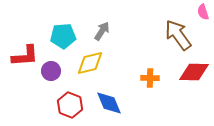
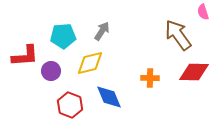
blue diamond: moved 6 px up
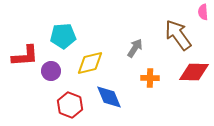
pink semicircle: rotated 14 degrees clockwise
gray arrow: moved 33 px right, 17 px down
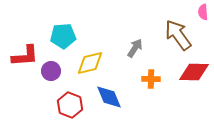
orange cross: moved 1 px right, 1 px down
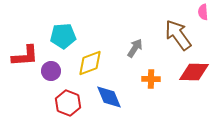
yellow diamond: rotated 8 degrees counterclockwise
red hexagon: moved 2 px left, 2 px up
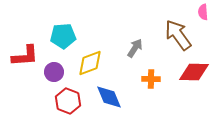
purple circle: moved 3 px right, 1 px down
red hexagon: moved 2 px up
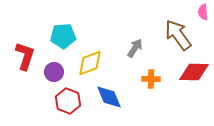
red L-shape: rotated 68 degrees counterclockwise
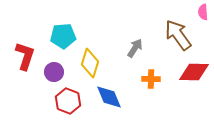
yellow diamond: rotated 52 degrees counterclockwise
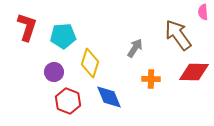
red L-shape: moved 2 px right, 29 px up
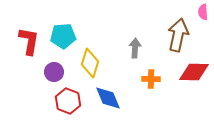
red L-shape: moved 2 px right, 14 px down; rotated 8 degrees counterclockwise
brown arrow: rotated 48 degrees clockwise
gray arrow: rotated 30 degrees counterclockwise
blue diamond: moved 1 px left, 1 px down
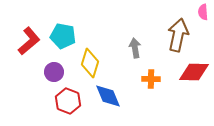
cyan pentagon: rotated 15 degrees clockwise
red L-shape: rotated 40 degrees clockwise
gray arrow: rotated 12 degrees counterclockwise
blue diamond: moved 2 px up
